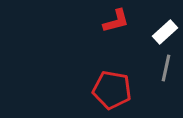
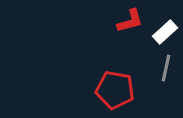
red L-shape: moved 14 px right
red pentagon: moved 3 px right
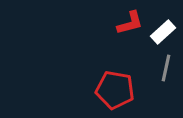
red L-shape: moved 2 px down
white rectangle: moved 2 px left
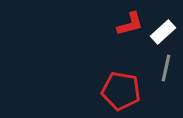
red L-shape: moved 1 px down
red pentagon: moved 6 px right, 1 px down
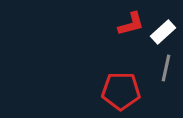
red L-shape: moved 1 px right
red pentagon: rotated 9 degrees counterclockwise
